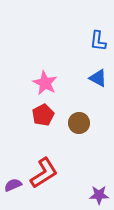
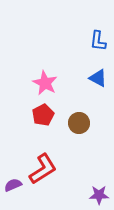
red L-shape: moved 1 px left, 4 px up
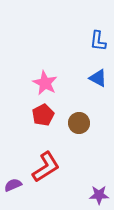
red L-shape: moved 3 px right, 2 px up
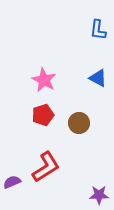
blue L-shape: moved 11 px up
pink star: moved 1 px left, 3 px up
red pentagon: rotated 10 degrees clockwise
purple semicircle: moved 1 px left, 3 px up
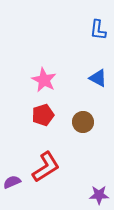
brown circle: moved 4 px right, 1 px up
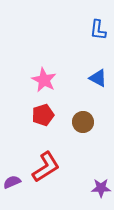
purple star: moved 2 px right, 7 px up
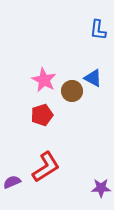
blue triangle: moved 5 px left
red pentagon: moved 1 px left
brown circle: moved 11 px left, 31 px up
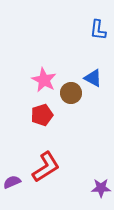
brown circle: moved 1 px left, 2 px down
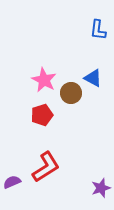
purple star: rotated 18 degrees counterclockwise
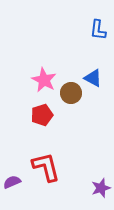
red L-shape: rotated 72 degrees counterclockwise
